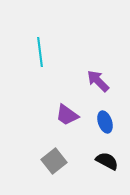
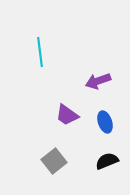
purple arrow: rotated 65 degrees counterclockwise
black semicircle: rotated 50 degrees counterclockwise
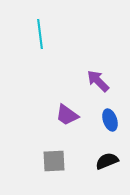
cyan line: moved 18 px up
purple arrow: rotated 65 degrees clockwise
blue ellipse: moved 5 px right, 2 px up
gray square: rotated 35 degrees clockwise
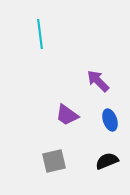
gray square: rotated 10 degrees counterclockwise
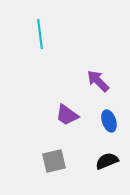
blue ellipse: moved 1 px left, 1 px down
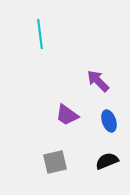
gray square: moved 1 px right, 1 px down
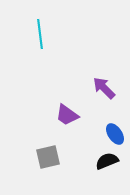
purple arrow: moved 6 px right, 7 px down
blue ellipse: moved 6 px right, 13 px down; rotated 15 degrees counterclockwise
gray square: moved 7 px left, 5 px up
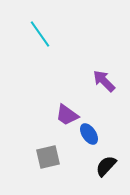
cyan line: rotated 28 degrees counterclockwise
purple arrow: moved 7 px up
blue ellipse: moved 26 px left
black semicircle: moved 1 px left, 5 px down; rotated 25 degrees counterclockwise
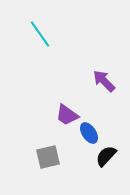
blue ellipse: moved 1 px up
black semicircle: moved 10 px up
